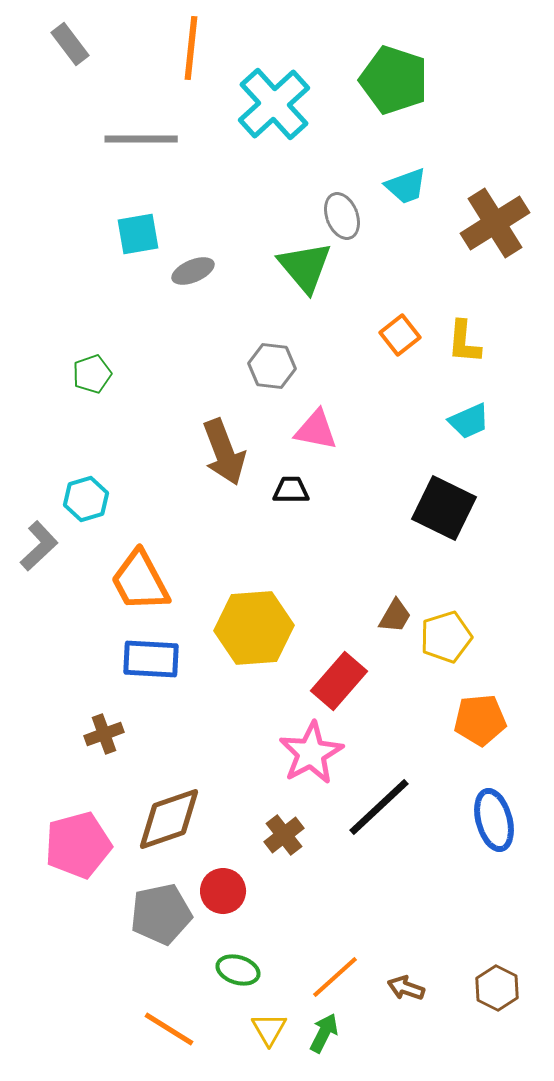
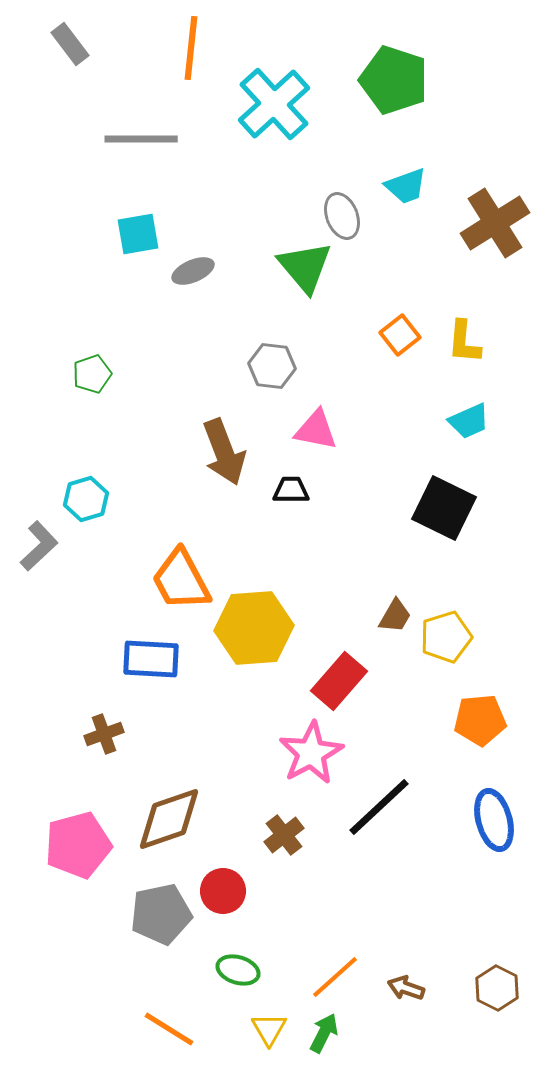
orange trapezoid at (140, 581): moved 41 px right, 1 px up
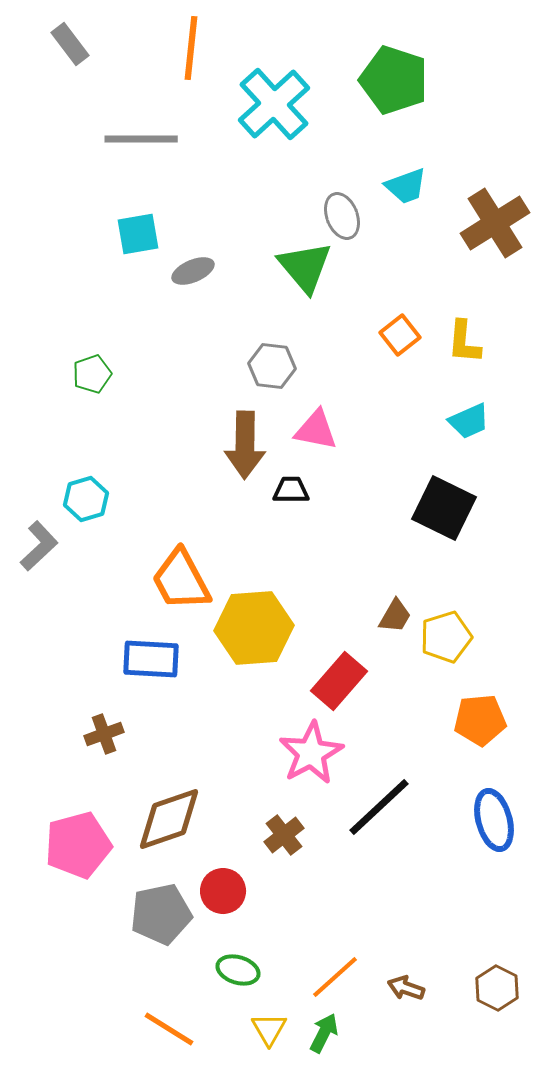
brown arrow at (224, 452): moved 21 px right, 7 px up; rotated 22 degrees clockwise
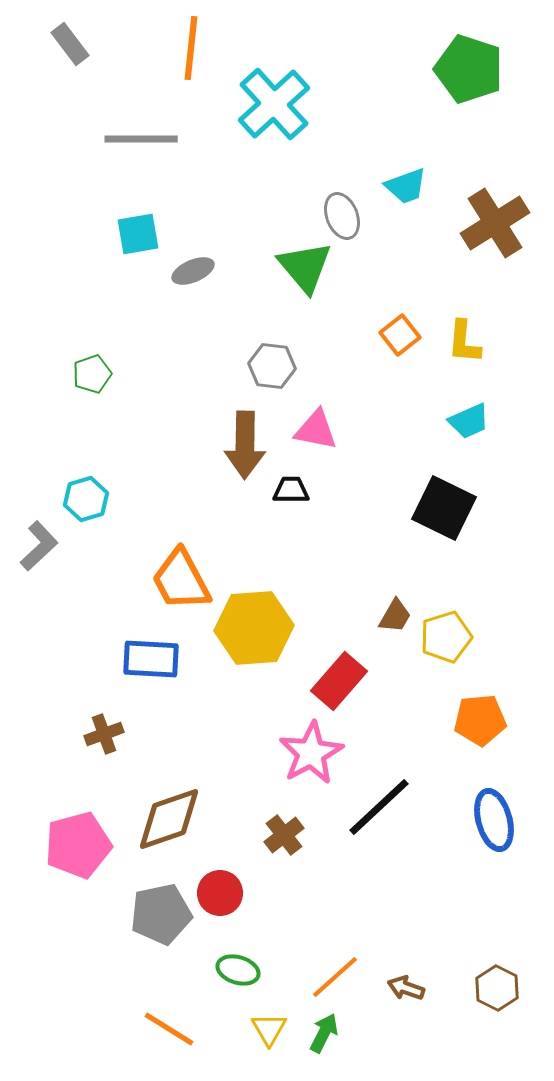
green pentagon at (394, 80): moved 75 px right, 11 px up
red circle at (223, 891): moved 3 px left, 2 px down
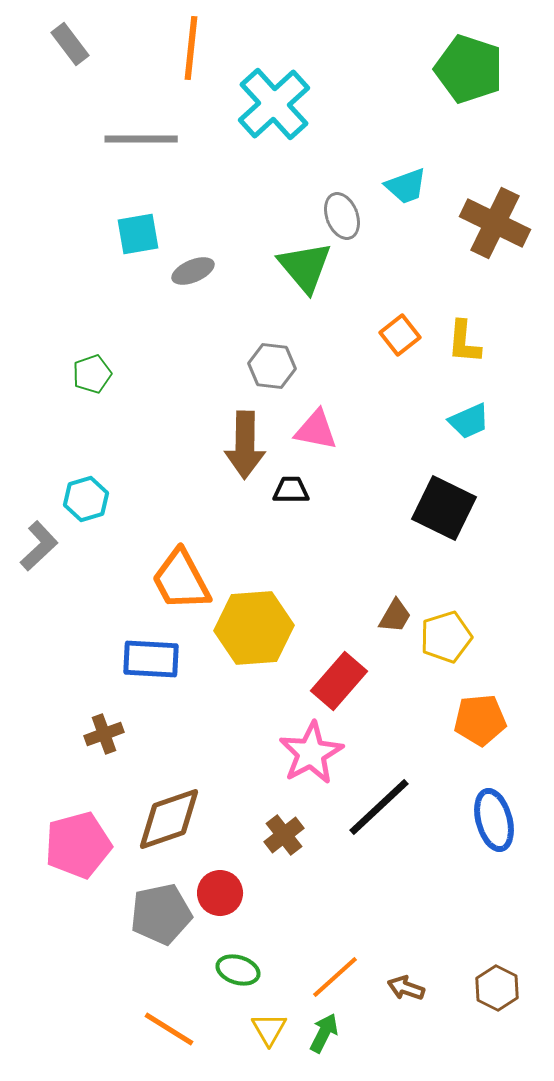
brown cross at (495, 223): rotated 32 degrees counterclockwise
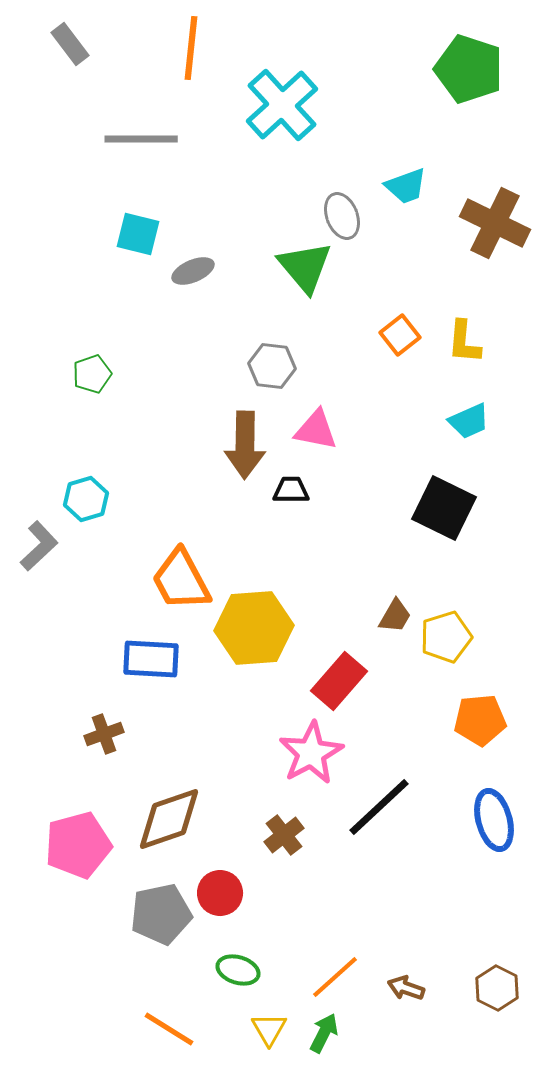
cyan cross at (274, 104): moved 8 px right, 1 px down
cyan square at (138, 234): rotated 24 degrees clockwise
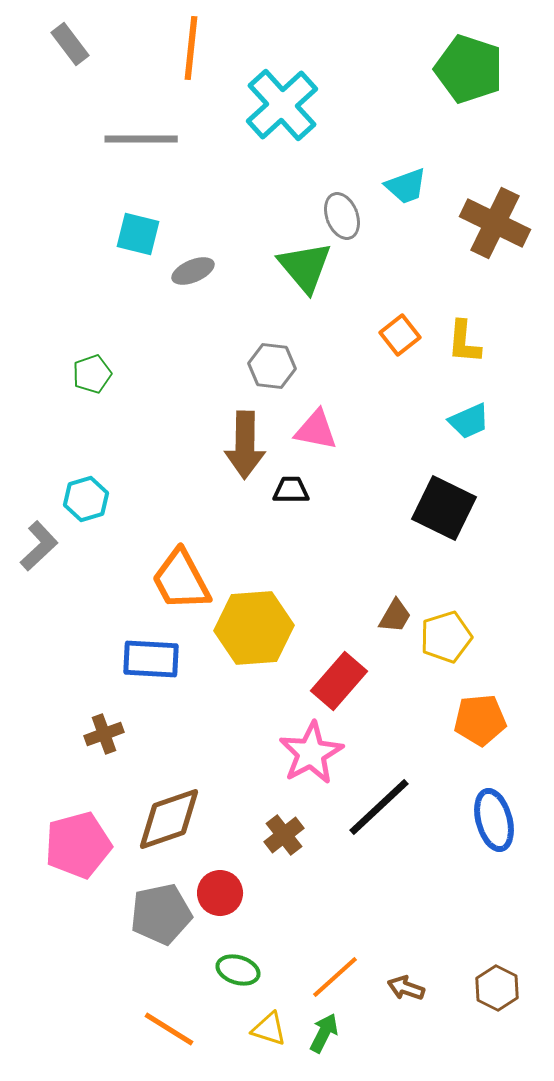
yellow triangle at (269, 1029): rotated 42 degrees counterclockwise
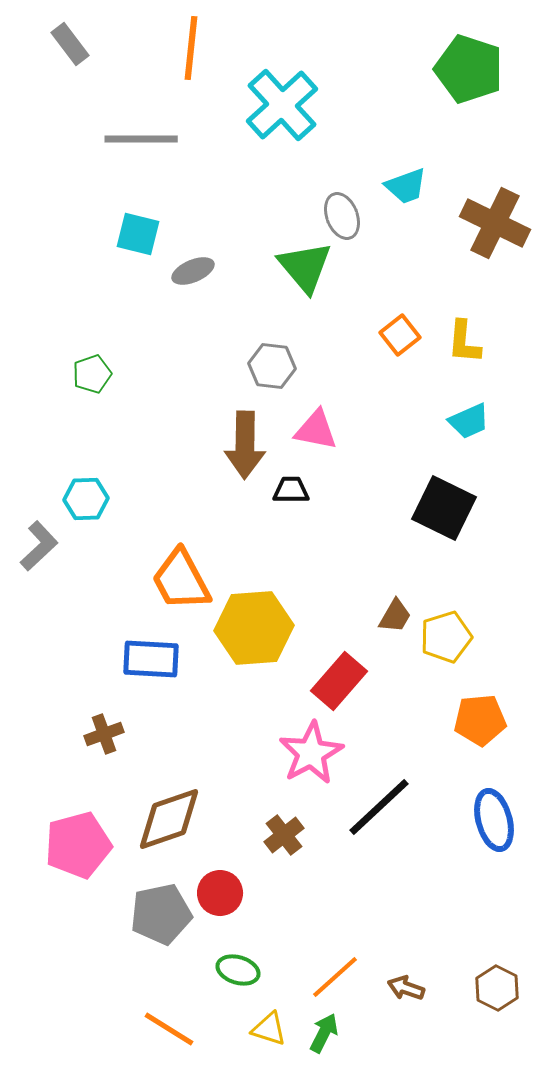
cyan hexagon at (86, 499): rotated 15 degrees clockwise
